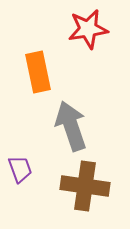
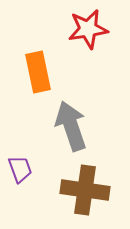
brown cross: moved 4 px down
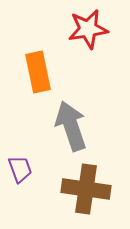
brown cross: moved 1 px right, 1 px up
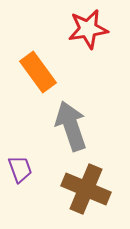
orange rectangle: rotated 24 degrees counterclockwise
brown cross: rotated 15 degrees clockwise
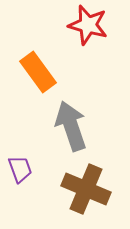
red star: moved 4 px up; rotated 24 degrees clockwise
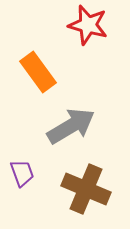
gray arrow: rotated 78 degrees clockwise
purple trapezoid: moved 2 px right, 4 px down
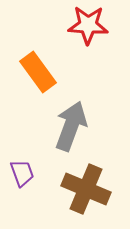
red star: rotated 12 degrees counterclockwise
gray arrow: rotated 39 degrees counterclockwise
